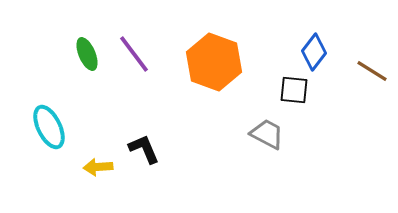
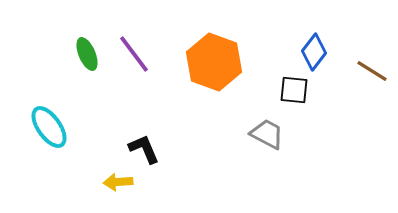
cyan ellipse: rotated 9 degrees counterclockwise
yellow arrow: moved 20 px right, 15 px down
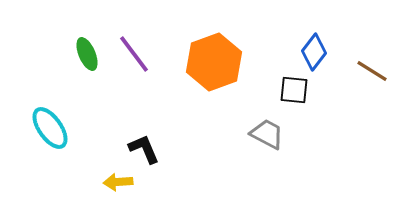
orange hexagon: rotated 20 degrees clockwise
cyan ellipse: moved 1 px right, 1 px down
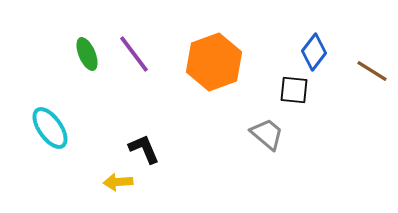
gray trapezoid: rotated 12 degrees clockwise
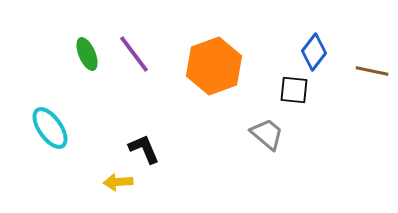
orange hexagon: moved 4 px down
brown line: rotated 20 degrees counterclockwise
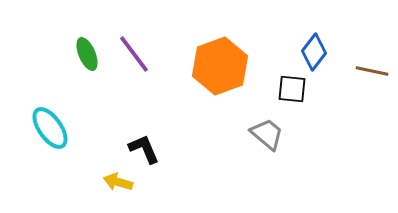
orange hexagon: moved 6 px right
black square: moved 2 px left, 1 px up
yellow arrow: rotated 20 degrees clockwise
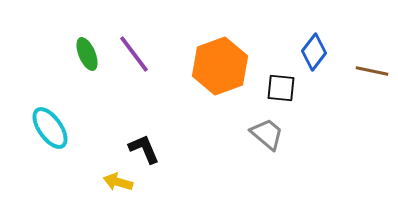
black square: moved 11 px left, 1 px up
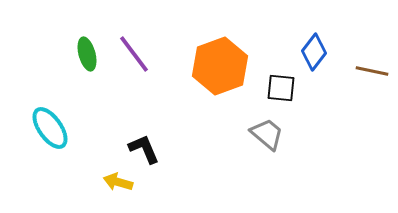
green ellipse: rotated 8 degrees clockwise
